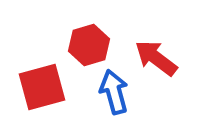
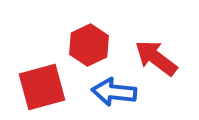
red hexagon: rotated 9 degrees counterclockwise
blue arrow: rotated 69 degrees counterclockwise
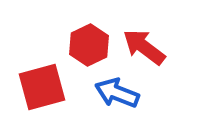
red arrow: moved 12 px left, 11 px up
blue arrow: moved 3 px right, 1 px down; rotated 15 degrees clockwise
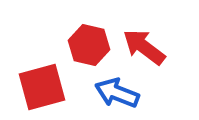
red hexagon: rotated 21 degrees counterclockwise
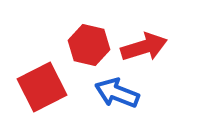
red arrow: rotated 126 degrees clockwise
red square: rotated 12 degrees counterclockwise
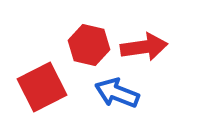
red arrow: rotated 9 degrees clockwise
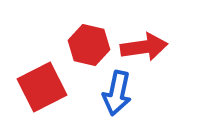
blue arrow: rotated 99 degrees counterclockwise
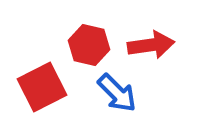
red arrow: moved 7 px right, 2 px up
blue arrow: rotated 57 degrees counterclockwise
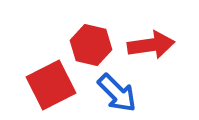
red hexagon: moved 2 px right
red square: moved 9 px right, 2 px up
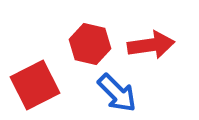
red hexagon: moved 1 px left, 1 px up
red square: moved 16 px left
